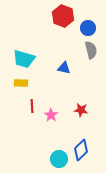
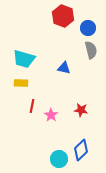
red line: rotated 16 degrees clockwise
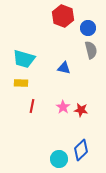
pink star: moved 12 px right, 8 px up
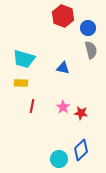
blue triangle: moved 1 px left
red star: moved 3 px down
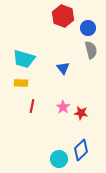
blue triangle: rotated 40 degrees clockwise
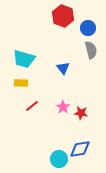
red line: rotated 40 degrees clockwise
blue diamond: moved 1 px left, 1 px up; rotated 35 degrees clockwise
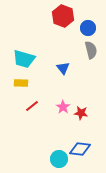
blue diamond: rotated 15 degrees clockwise
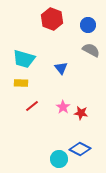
red hexagon: moved 11 px left, 3 px down
blue circle: moved 3 px up
gray semicircle: rotated 48 degrees counterclockwise
blue triangle: moved 2 px left
blue diamond: rotated 20 degrees clockwise
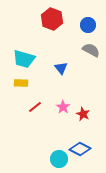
red line: moved 3 px right, 1 px down
red star: moved 2 px right, 1 px down; rotated 16 degrees clockwise
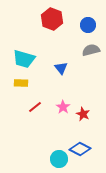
gray semicircle: rotated 42 degrees counterclockwise
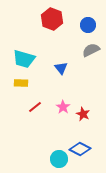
gray semicircle: rotated 12 degrees counterclockwise
